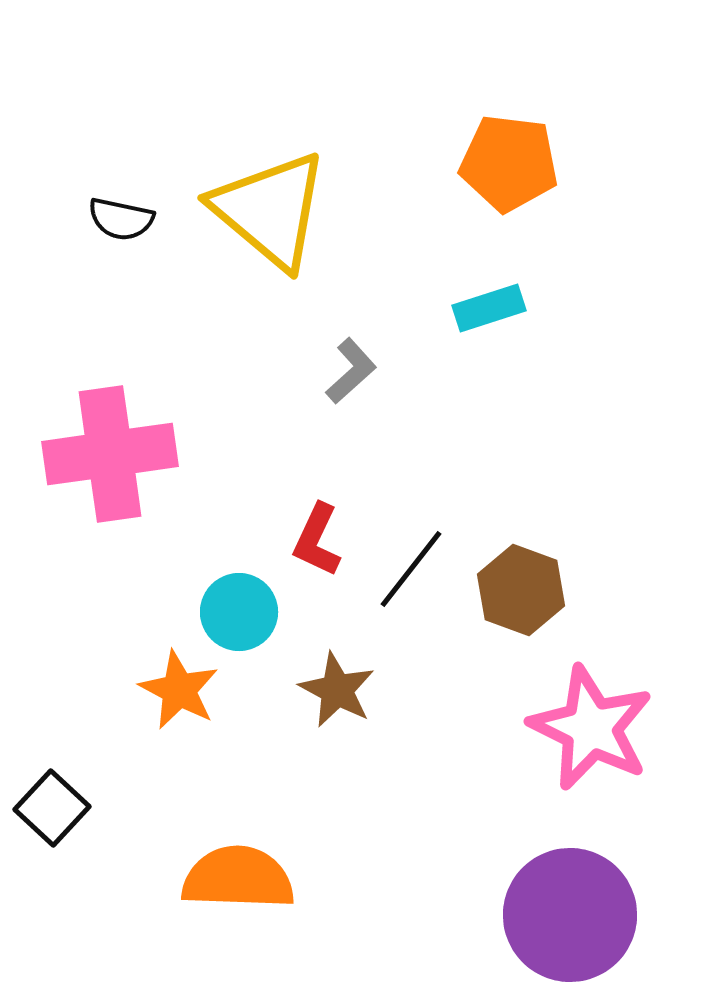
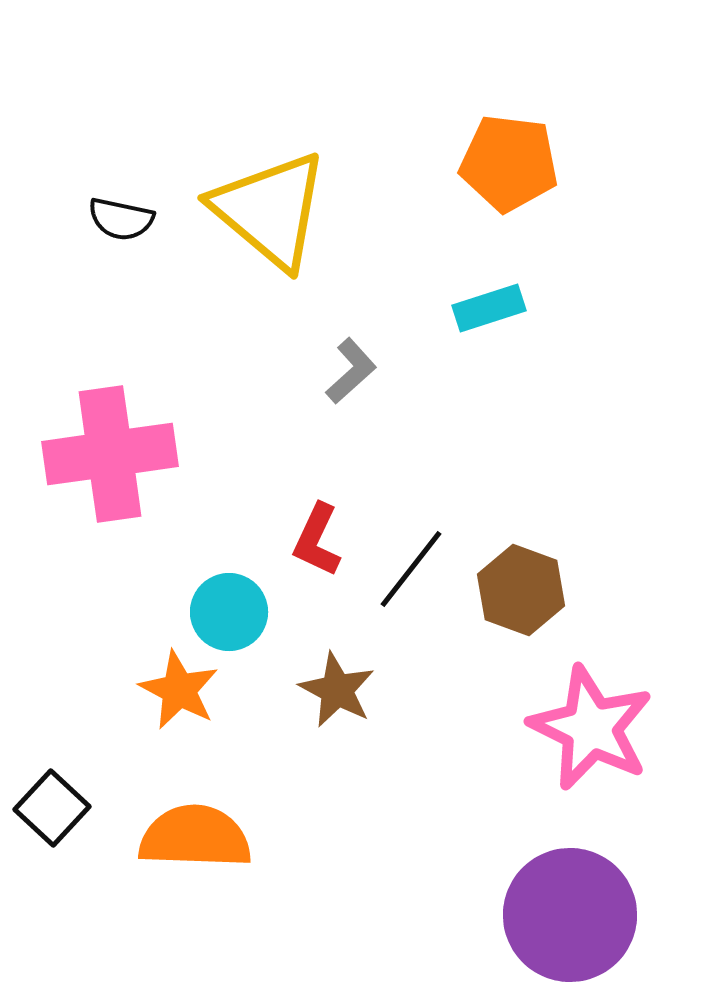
cyan circle: moved 10 px left
orange semicircle: moved 43 px left, 41 px up
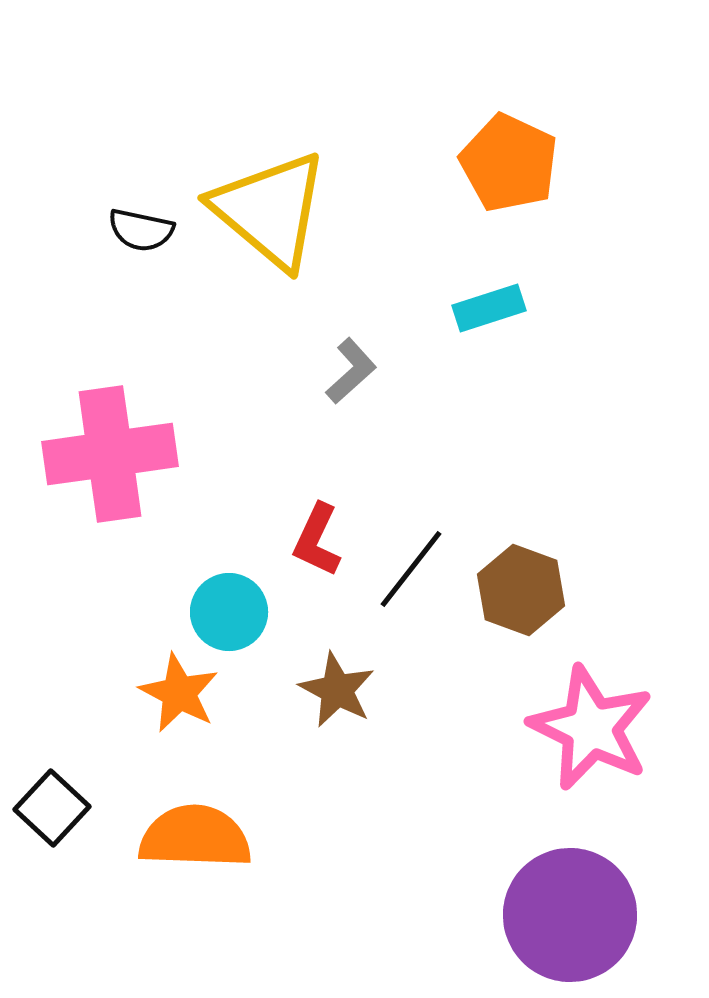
orange pentagon: rotated 18 degrees clockwise
black semicircle: moved 20 px right, 11 px down
orange star: moved 3 px down
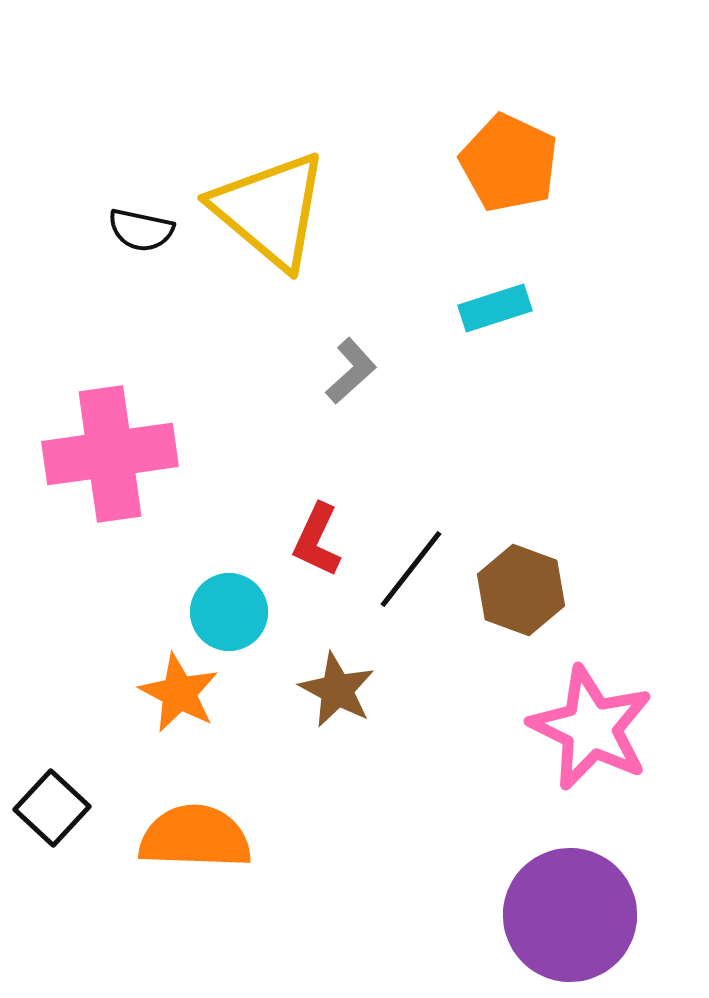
cyan rectangle: moved 6 px right
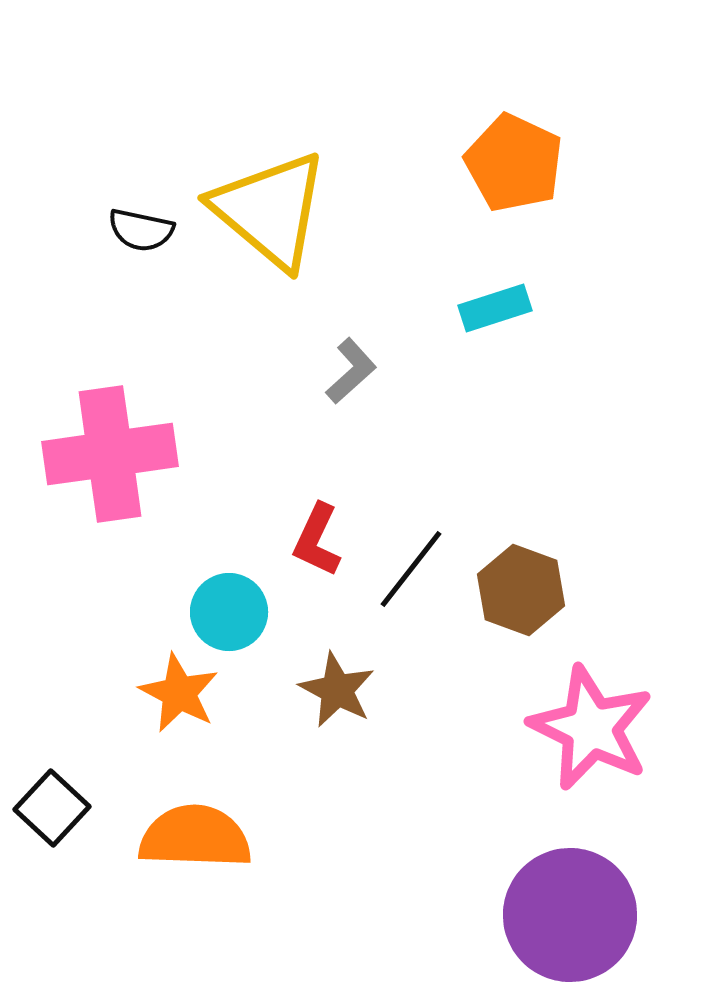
orange pentagon: moved 5 px right
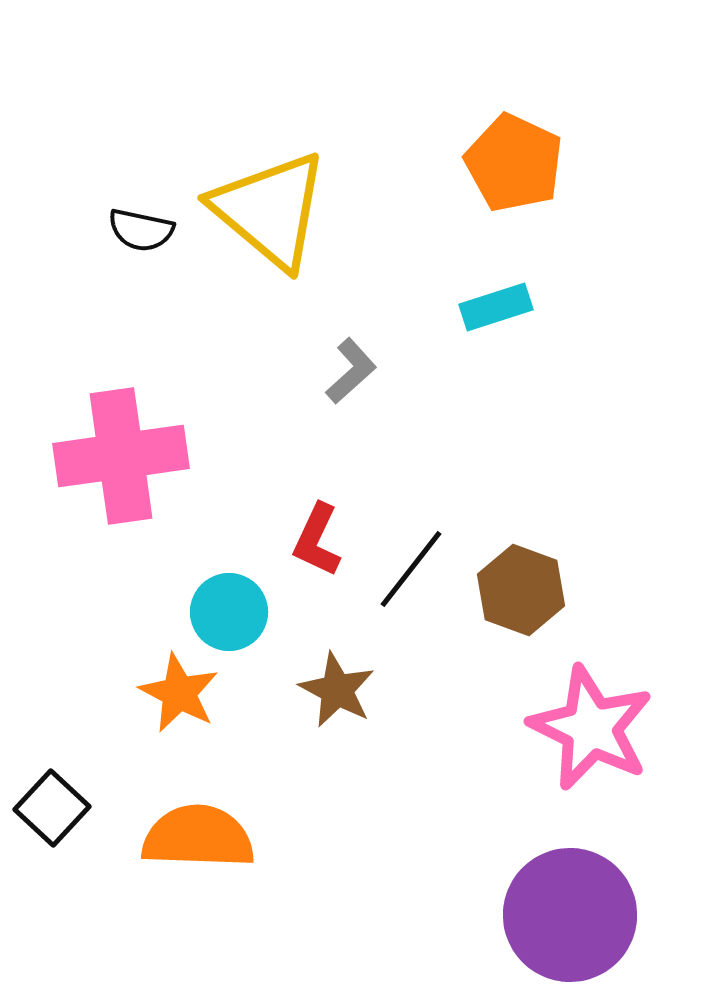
cyan rectangle: moved 1 px right, 1 px up
pink cross: moved 11 px right, 2 px down
orange semicircle: moved 3 px right
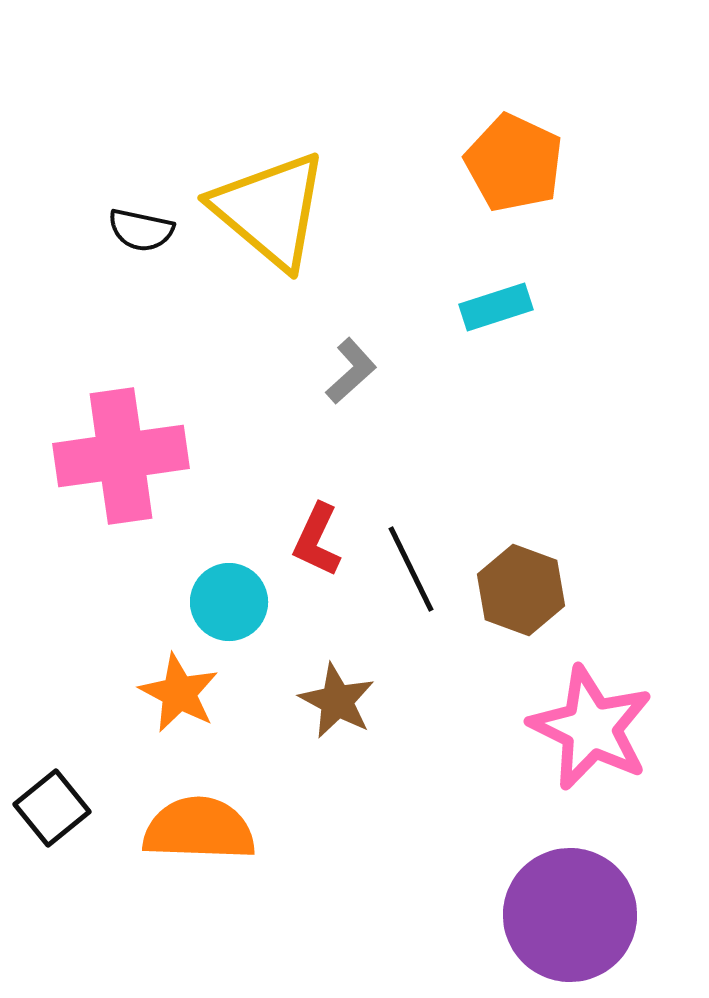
black line: rotated 64 degrees counterclockwise
cyan circle: moved 10 px up
brown star: moved 11 px down
black square: rotated 8 degrees clockwise
orange semicircle: moved 1 px right, 8 px up
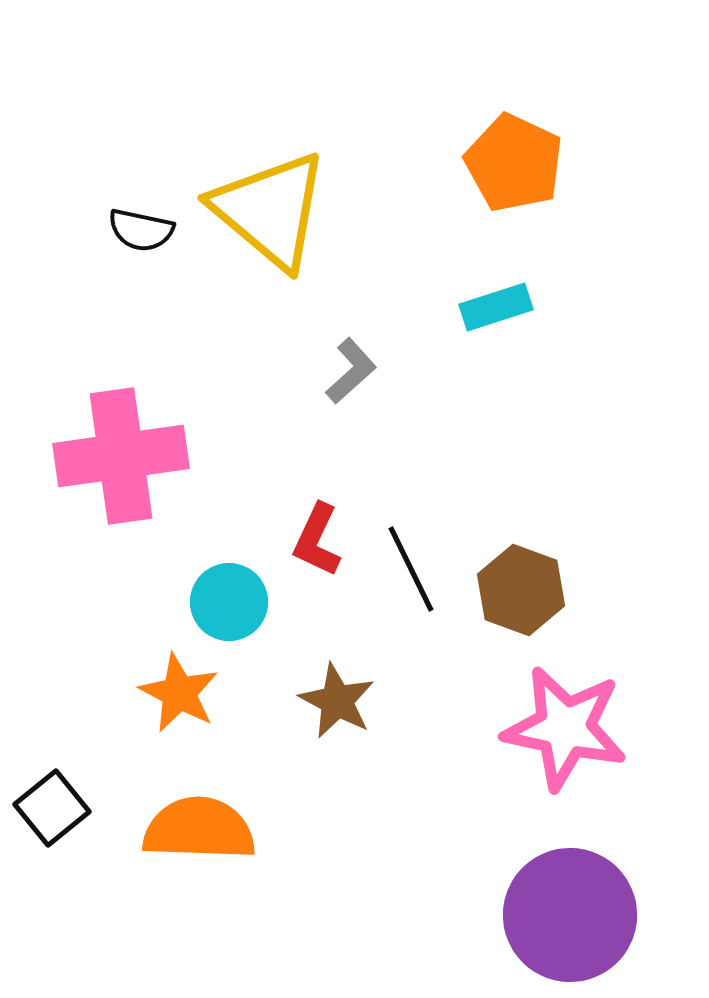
pink star: moved 26 px left; rotated 14 degrees counterclockwise
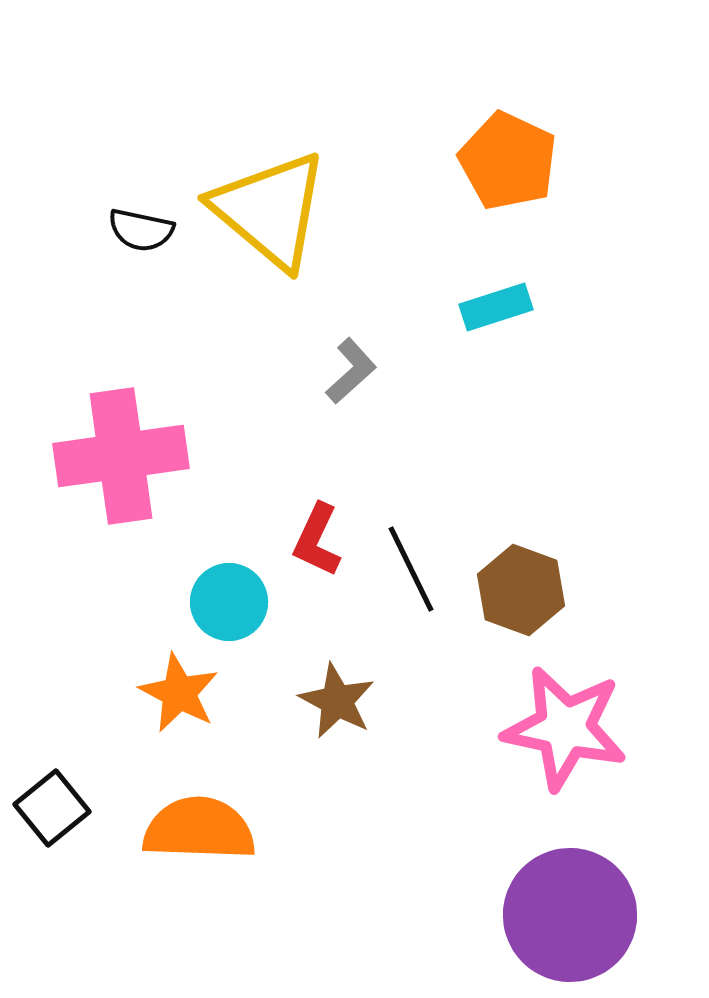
orange pentagon: moved 6 px left, 2 px up
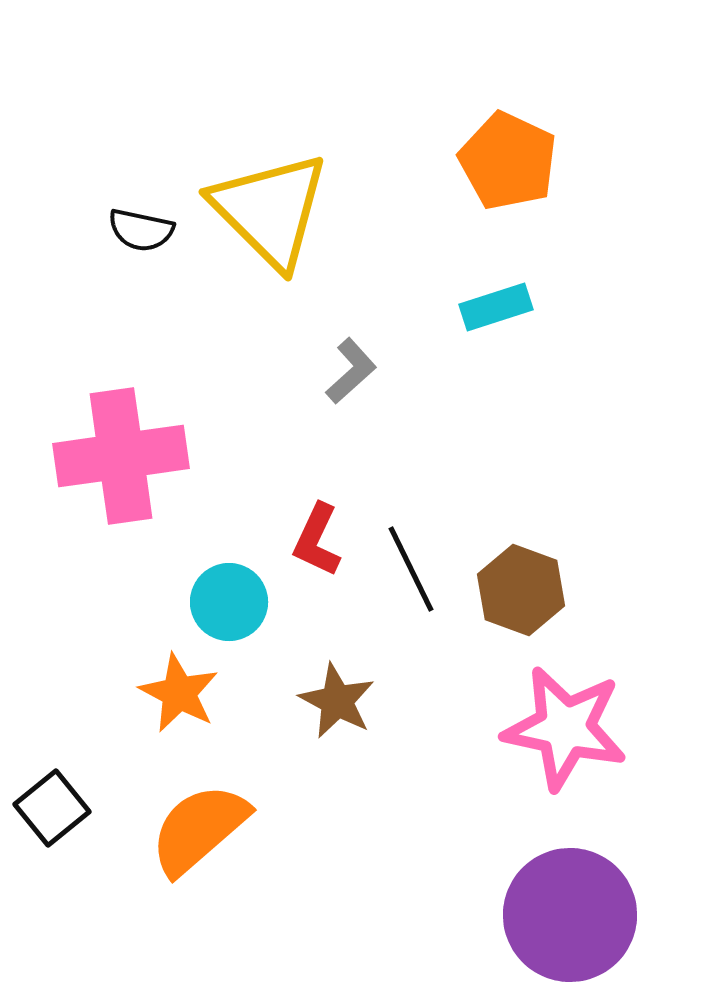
yellow triangle: rotated 5 degrees clockwise
orange semicircle: rotated 43 degrees counterclockwise
